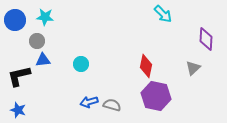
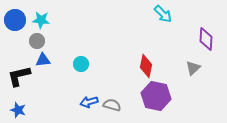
cyan star: moved 4 px left, 3 px down
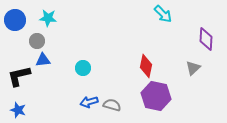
cyan star: moved 7 px right, 2 px up
cyan circle: moved 2 px right, 4 px down
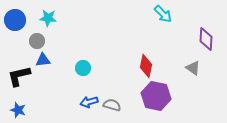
gray triangle: rotated 42 degrees counterclockwise
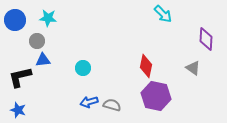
black L-shape: moved 1 px right, 1 px down
